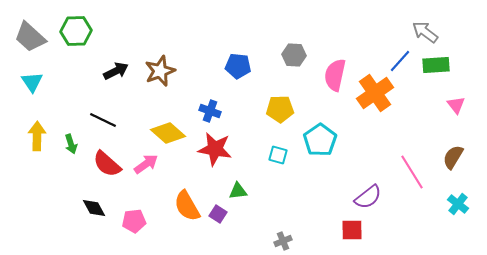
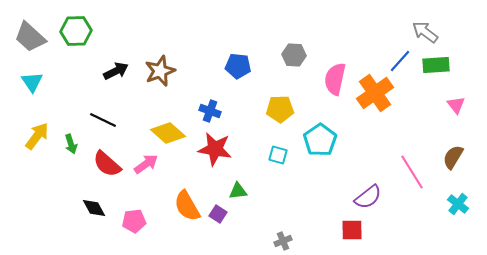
pink semicircle: moved 4 px down
yellow arrow: rotated 36 degrees clockwise
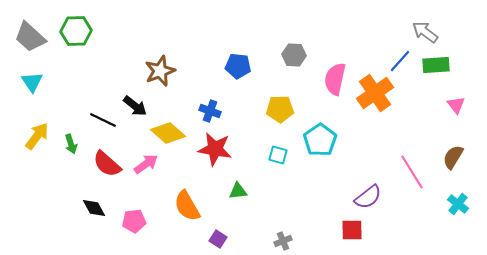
black arrow: moved 19 px right, 35 px down; rotated 65 degrees clockwise
purple square: moved 25 px down
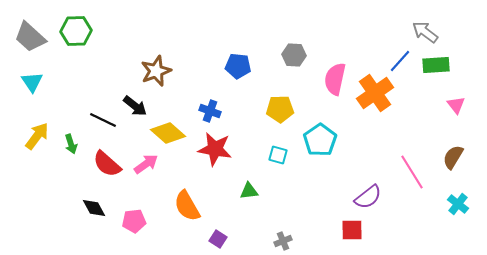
brown star: moved 4 px left
green triangle: moved 11 px right
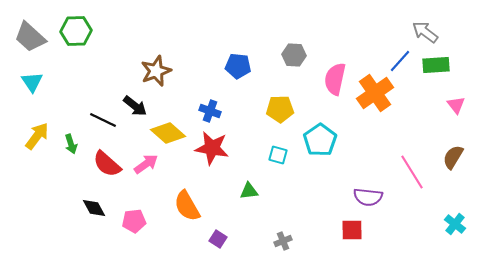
red star: moved 3 px left, 1 px up
purple semicircle: rotated 44 degrees clockwise
cyan cross: moved 3 px left, 20 px down
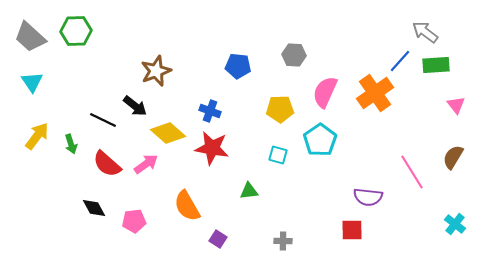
pink semicircle: moved 10 px left, 13 px down; rotated 12 degrees clockwise
gray cross: rotated 24 degrees clockwise
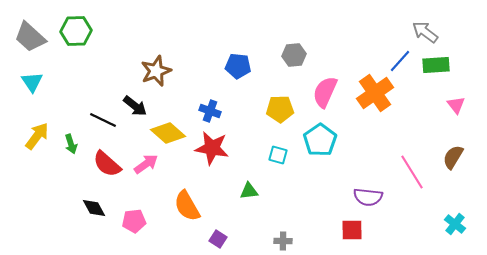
gray hexagon: rotated 10 degrees counterclockwise
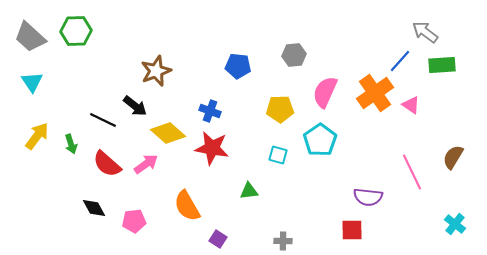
green rectangle: moved 6 px right
pink triangle: moved 45 px left; rotated 18 degrees counterclockwise
pink line: rotated 6 degrees clockwise
